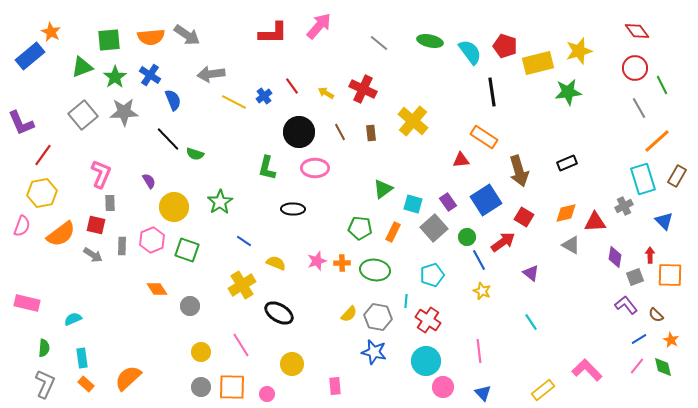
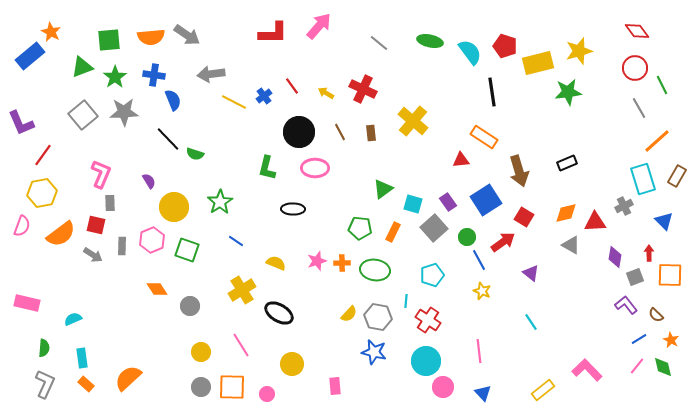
blue cross at (150, 75): moved 4 px right; rotated 25 degrees counterclockwise
blue line at (244, 241): moved 8 px left
red arrow at (650, 255): moved 1 px left, 2 px up
yellow cross at (242, 285): moved 5 px down
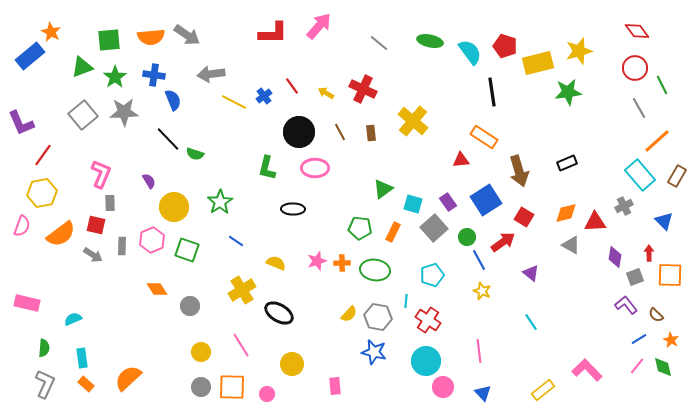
cyan rectangle at (643, 179): moved 3 px left, 4 px up; rotated 24 degrees counterclockwise
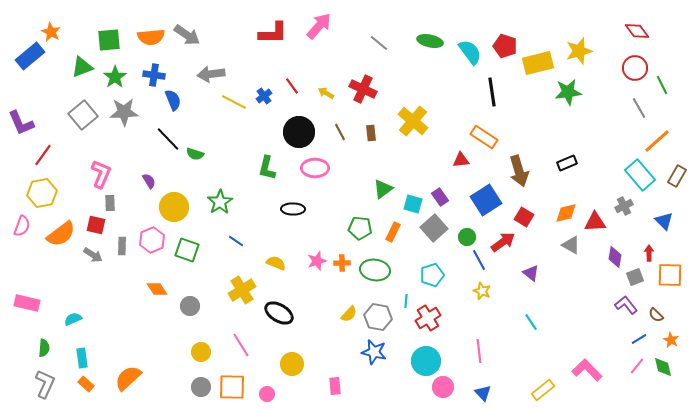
purple rectangle at (448, 202): moved 8 px left, 5 px up
red cross at (428, 320): moved 2 px up; rotated 25 degrees clockwise
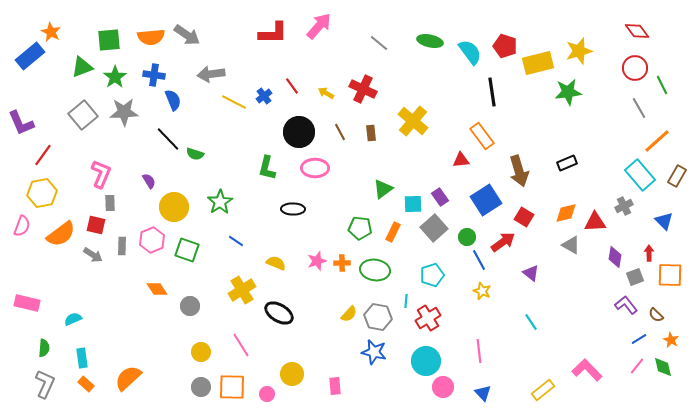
orange rectangle at (484, 137): moved 2 px left, 1 px up; rotated 20 degrees clockwise
cyan square at (413, 204): rotated 18 degrees counterclockwise
yellow circle at (292, 364): moved 10 px down
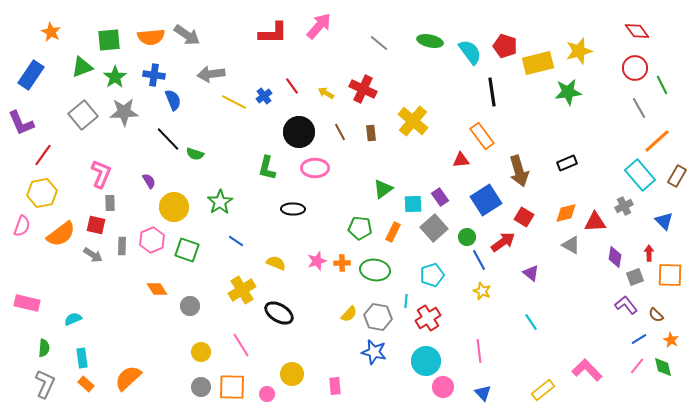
blue rectangle at (30, 56): moved 1 px right, 19 px down; rotated 16 degrees counterclockwise
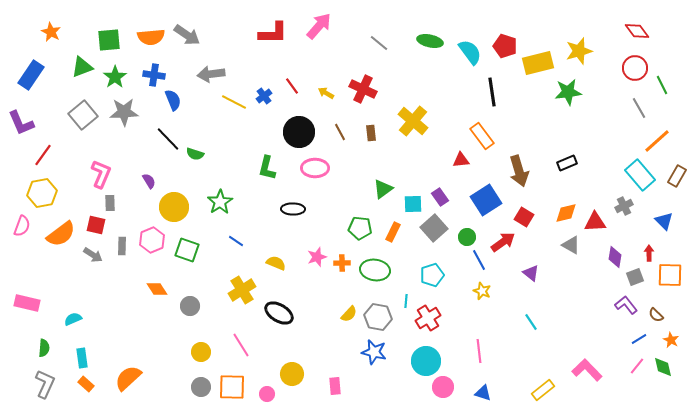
pink star at (317, 261): moved 4 px up
blue triangle at (483, 393): rotated 30 degrees counterclockwise
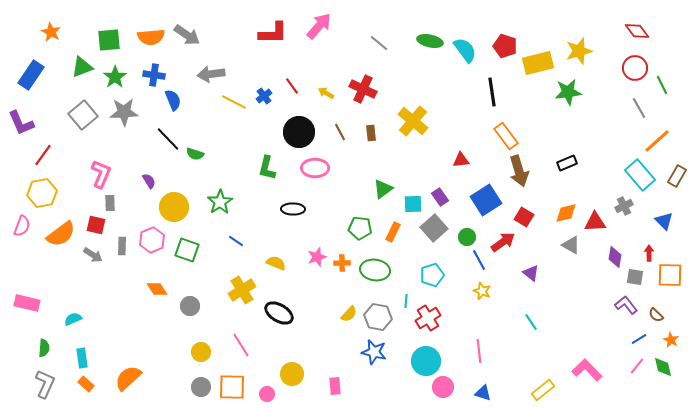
cyan semicircle at (470, 52): moved 5 px left, 2 px up
orange rectangle at (482, 136): moved 24 px right
gray square at (635, 277): rotated 30 degrees clockwise
